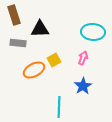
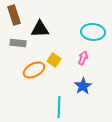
yellow square: rotated 24 degrees counterclockwise
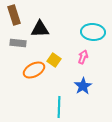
pink arrow: moved 1 px up
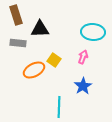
brown rectangle: moved 2 px right
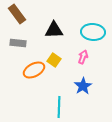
brown rectangle: moved 1 px right, 1 px up; rotated 18 degrees counterclockwise
black triangle: moved 14 px right, 1 px down
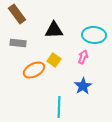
cyan ellipse: moved 1 px right, 3 px down
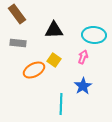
cyan line: moved 2 px right, 3 px up
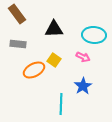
black triangle: moved 1 px up
gray rectangle: moved 1 px down
pink arrow: rotated 96 degrees clockwise
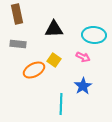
brown rectangle: rotated 24 degrees clockwise
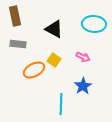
brown rectangle: moved 2 px left, 2 px down
black triangle: rotated 30 degrees clockwise
cyan ellipse: moved 11 px up
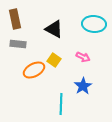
brown rectangle: moved 3 px down
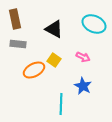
cyan ellipse: rotated 20 degrees clockwise
blue star: rotated 12 degrees counterclockwise
